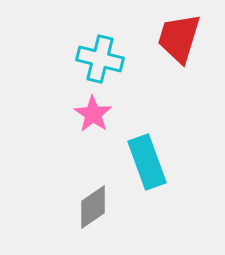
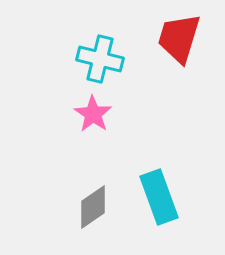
cyan rectangle: moved 12 px right, 35 px down
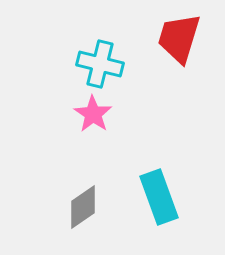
cyan cross: moved 5 px down
gray diamond: moved 10 px left
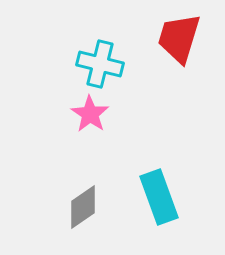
pink star: moved 3 px left
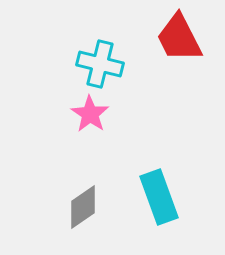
red trapezoid: rotated 44 degrees counterclockwise
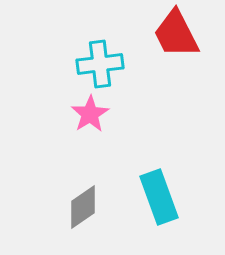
red trapezoid: moved 3 px left, 4 px up
cyan cross: rotated 21 degrees counterclockwise
pink star: rotated 6 degrees clockwise
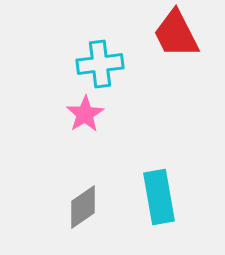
pink star: moved 5 px left
cyan rectangle: rotated 10 degrees clockwise
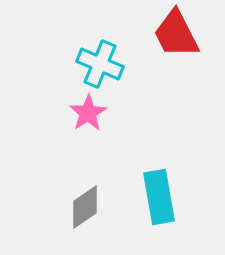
cyan cross: rotated 30 degrees clockwise
pink star: moved 3 px right, 1 px up
gray diamond: moved 2 px right
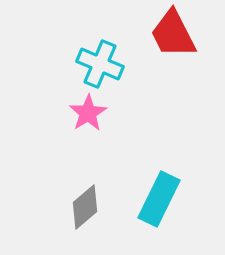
red trapezoid: moved 3 px left
cyan rectangle: moved 2 px down; rotated 36 degrees clockwise
gray diamond: rotated 6 degrees counterclockwise
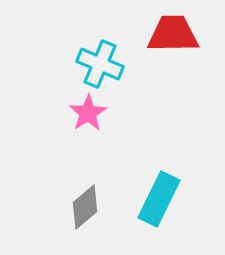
red trapezoid: rotated 116 degrees clockwise
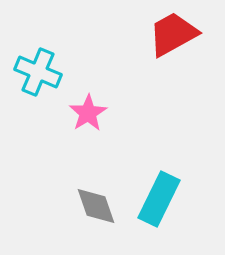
red trapezoid: rotated 28 degrees counterclockwise
cyan cross: moved 62 px left, 8 px down
gray diamond: moved 11 px right, 1 px up; rotated 69 degrees counterclockwise
